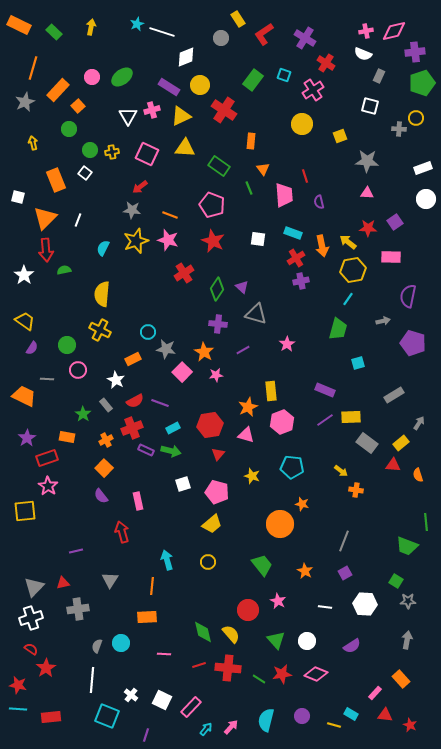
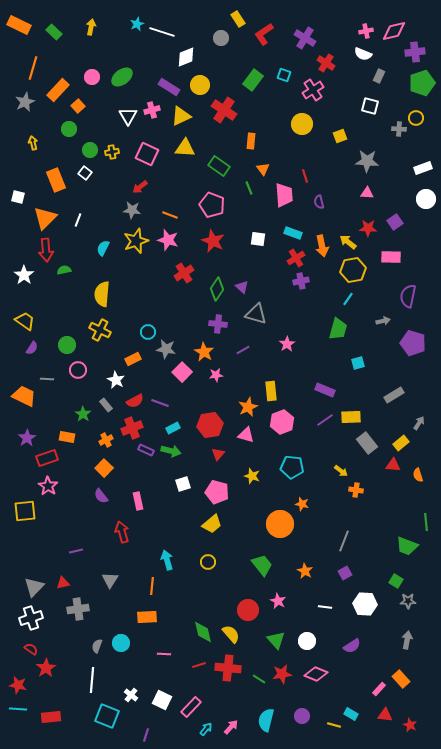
gray rectangle at (367, 443): rotated 15 degrees clockwise
pink rectangle at (375, 693): moved 4 px right, 4 px up
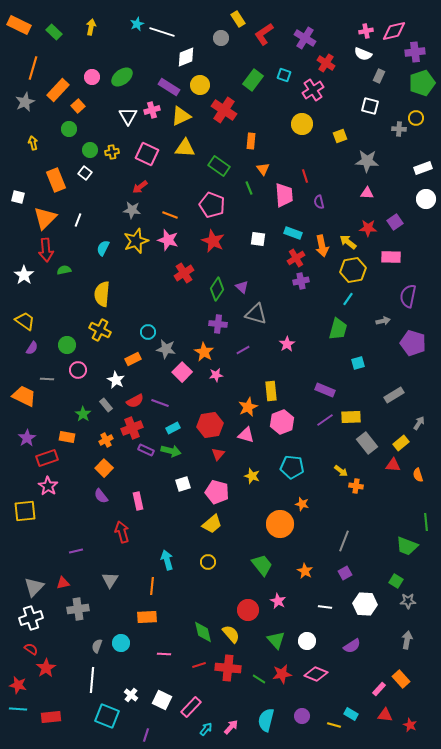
orange cross at (356, 490): moved 4 px up
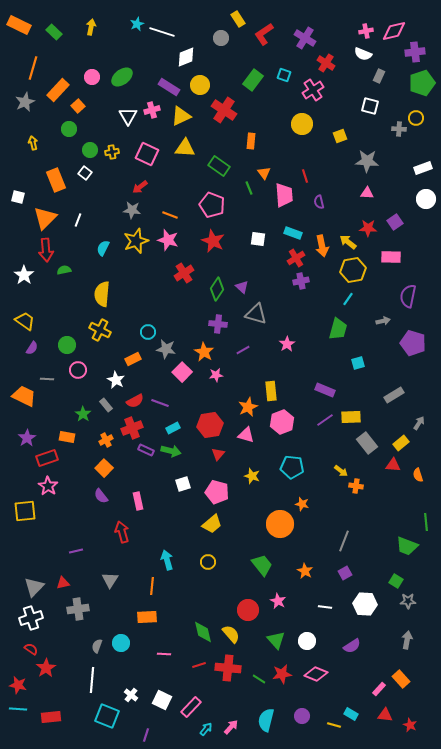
orange triangle at (263, 169): moved 1 px right, 4 px down
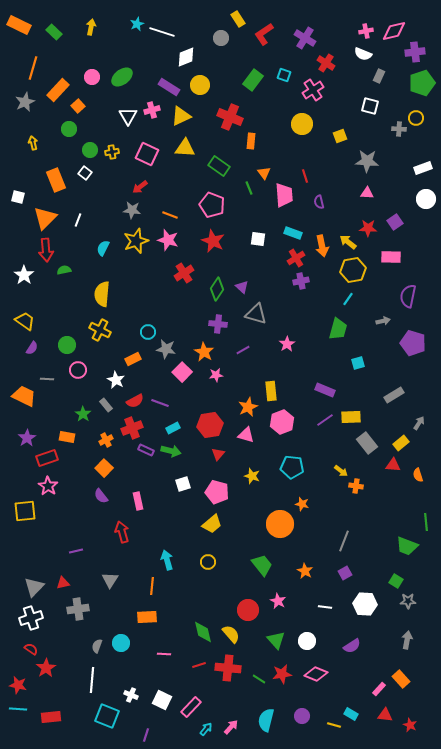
red cross at (224, 110): moved 6 px right, 7 px down; rotated 10 degrees counterclockwise
white cross at (131, 695): rotated 16 degrees counterclockwise
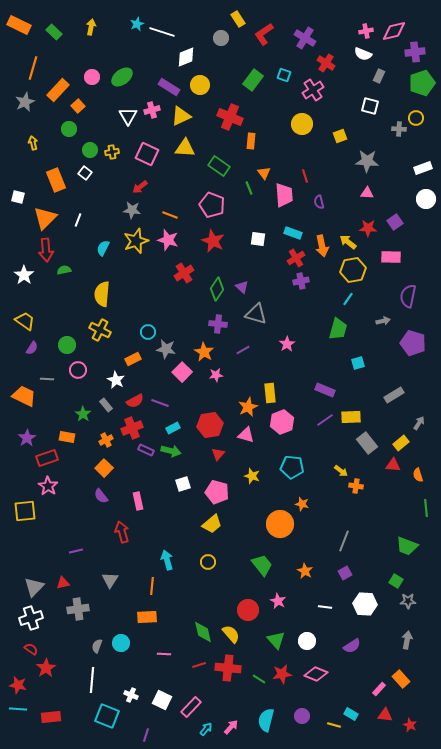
yellow rectangle at (271, 391): moved 1 px left, 2 px down
green line at (426, 522): moved 14 px up
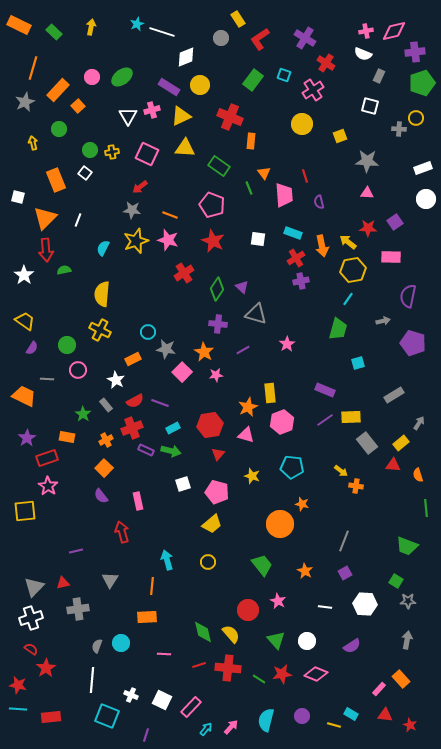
red L-shape at (264, 34): moved 4 px left, 5 px down
green circle at (69, 129): moved 10 px left
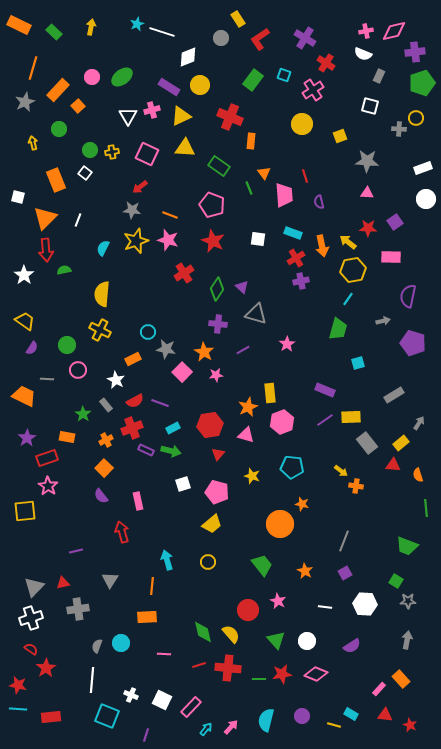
white diamond at (186, 57): moved 2 px right
green line at (259, 679): rotated 32 degrees counterclockwise
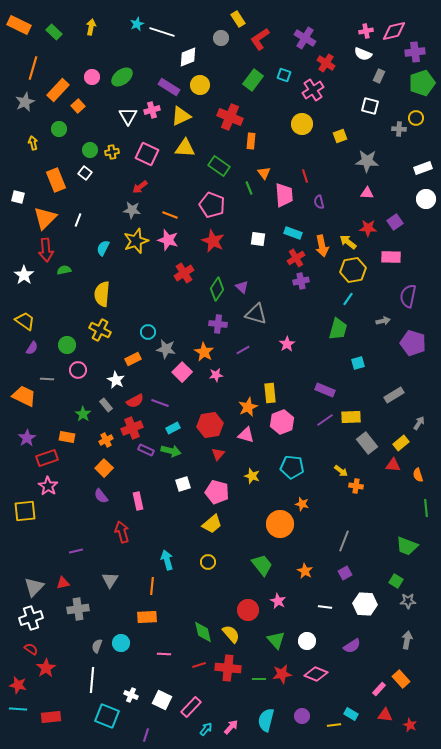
yellow line at (334, 725): rotated 24 degrees counterclockwise
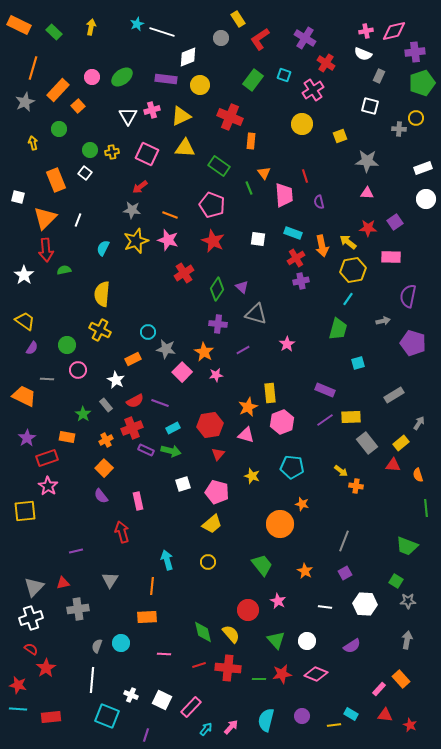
purple rectangle at (169, 87): moved 3 px left, 8 px up; rotated 25 degrees counterclockwise
